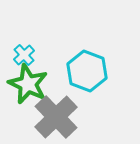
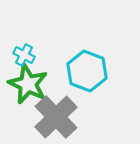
cyan cross: rotated 20 degrees counterclockwise
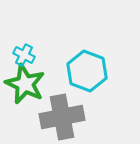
green star: moved 3 px left
gray cross: moved 6 px right; rotated 33 degrees clockwise
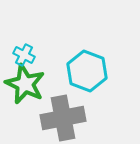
gray cross: moved 1 px right, 1 px down
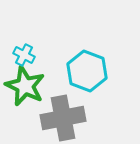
green star: moved 2 px down
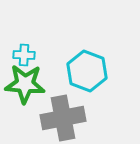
cyan cross: rotated 25 degrees counterclockwise
green star: moved 2 px up; rotated 21 degrees counterclockwise
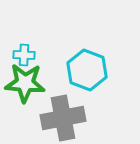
cyan hexagon: moved 1 px up
green star: moved 1 px up
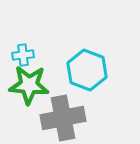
cyan cross: moved 1 px left; rotated 10 degrees counterclockwise
green star: moved 4 px right, 2 px down
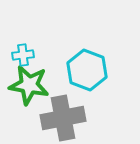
green star: rotated 6 degrees clockwise
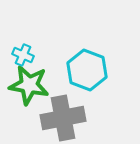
cyan cross: rotated 30 degrees clockwise
